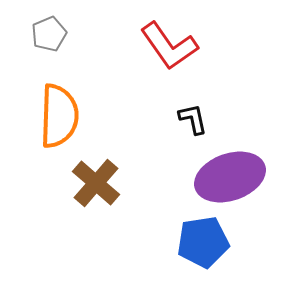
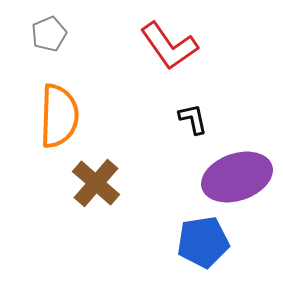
purple ellipse: moved 7 px right
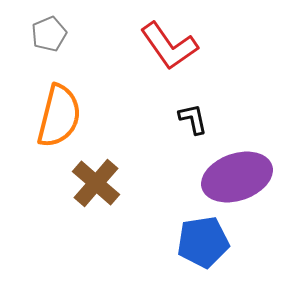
orange semicircle: rotated 12 degrees clockwise
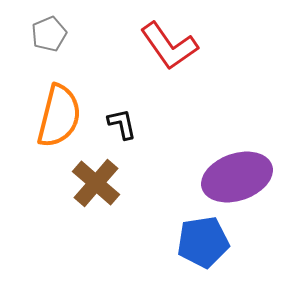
black L-shape: moved 71 px left, 5 px down
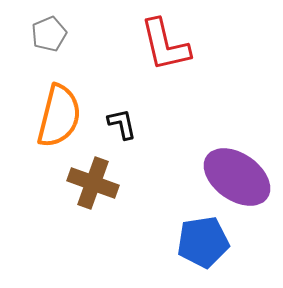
red L-shape: moved 4 px left, 1 px up; rotated 22 degrees clockwise
purple ellipse: rotated 54 degrees clockwise
brown cross: moved 3 px left; rotated 21 degrees counterclockwise
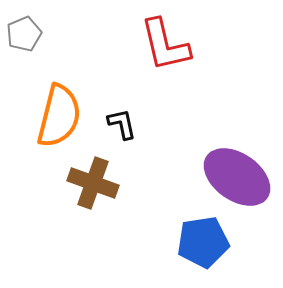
gray pentagon: moved 25 px left
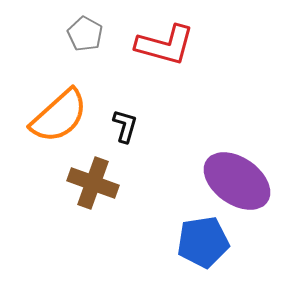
gray pentagon: moved 61 px right; rotated 20 degrees counterclockwise
red L-shape: rotated 62 degrees counterclockwise
orange semicircle: rotated 34 degrees clockwise
black L-shape: moved 3 px right, 2 px down; rotated 28 degrees clockwise
purple ellipse: moved 4 px down
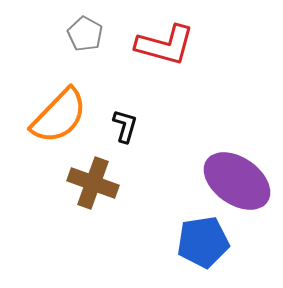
orange semicircle: rotated 4 degrees counterclockwise
